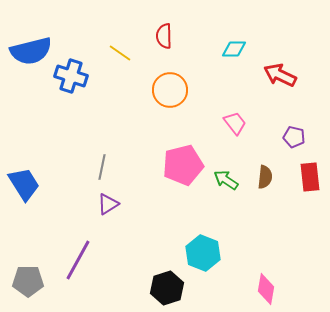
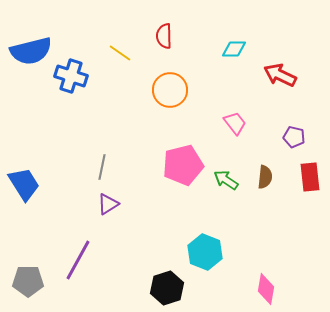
cyan hexagon: moved 2 px right, 1 px up
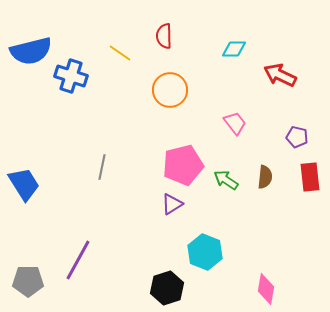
purple pentagon: moved 3 px right
purple triangle: moved 64 px right
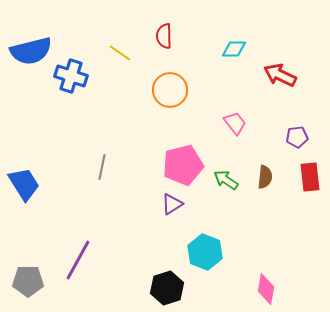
purple pentagon: rotated 20 degrees counterclockwise
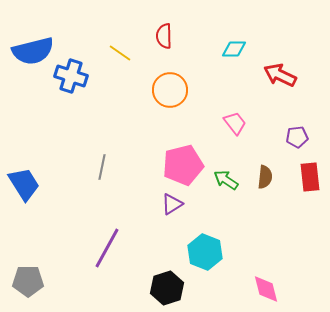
blue semicircle: moved 2 px right
purple line: moved 29 px right, 12 px up
pink diamond: rotated 24 degrees counterclockwise
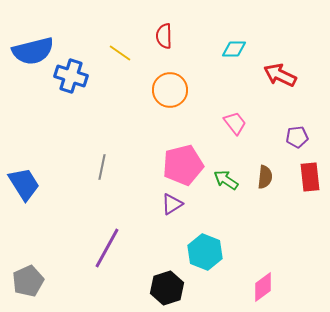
gray pentagon: rotated 24 degrees counterclockwise
pink diamond: moved 3 px left, 2 px up; rotated 68 degrees clockwise
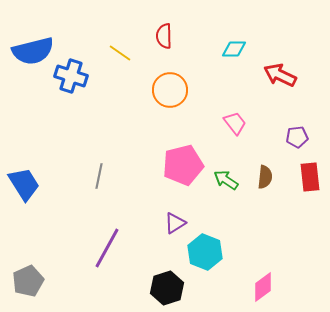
gray line: moved 3 px left, 9 px down
purple triangle: moved 3 px right, 19 px down
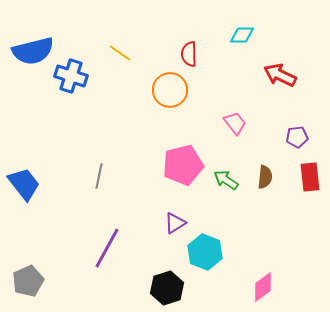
red semicircle: moved 25 px right, 18 px down
cyan diamond: moved 8 px right, 14 px up
blue trapezoid: rotated 6 degrees counterclockwise
